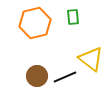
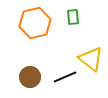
brown circle: moved 7 px left, 1 px down
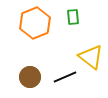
orange hexagon: rotated 8 degrees counterclockwise
yellow triangle: moved 2 px up
